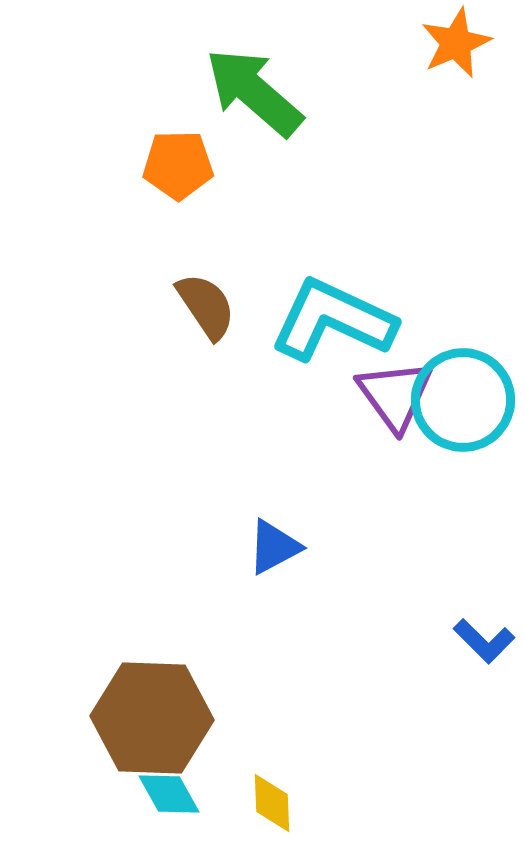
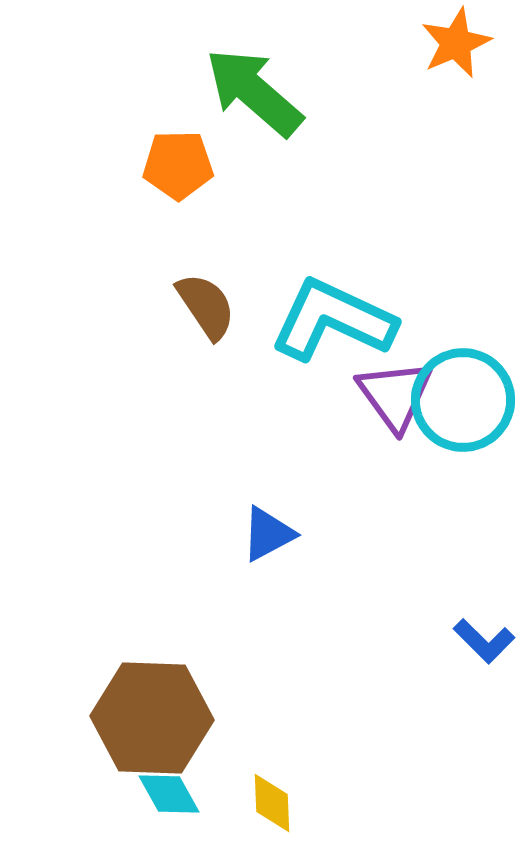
blue triangle: moved 6 px left, 13 px up
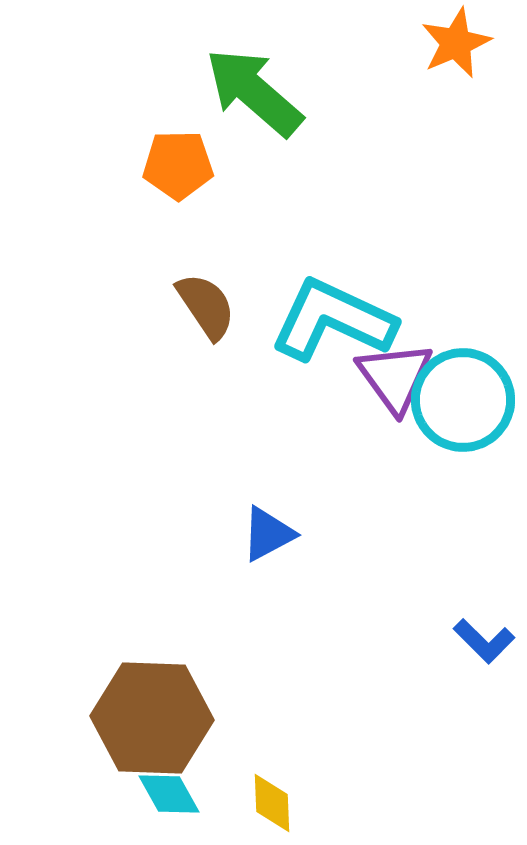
purple triangle: moved 18 px up
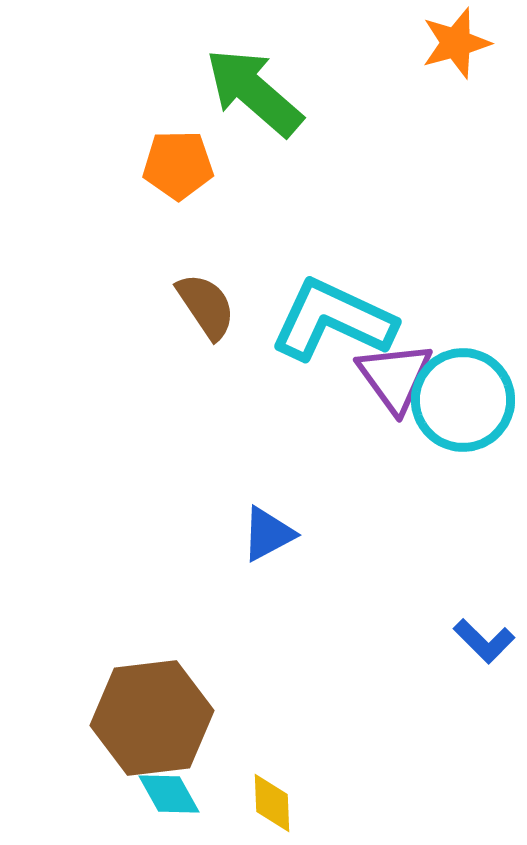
orange star: rotated 8 degrees clockwise
brown hexagon: rotated 9 degrees counterclockwise
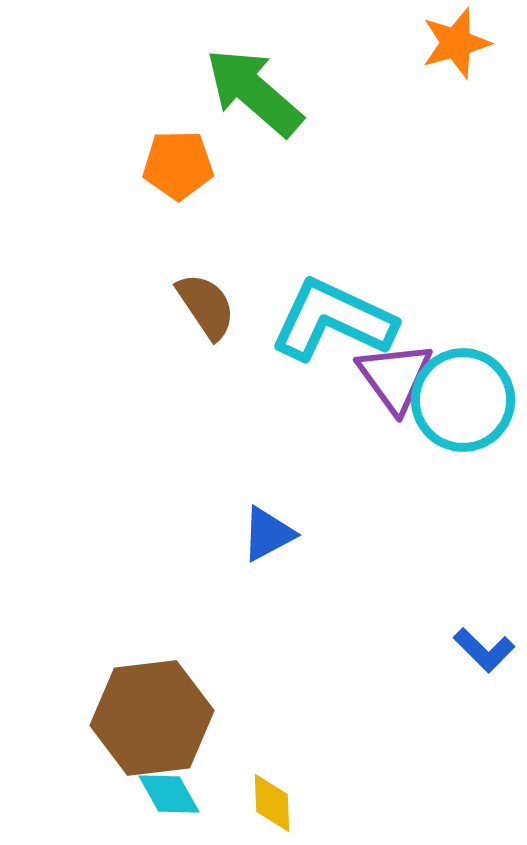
blue L-shape: moved 9 px down
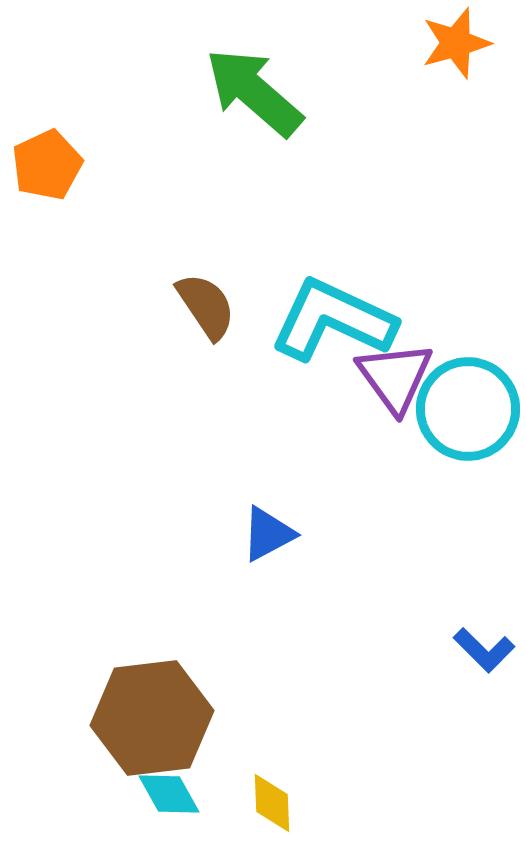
orange pentagon: moved 131 px left; rotated 24 degrees counterclockwise
cyan circle: moved 5 px right, 9 px down
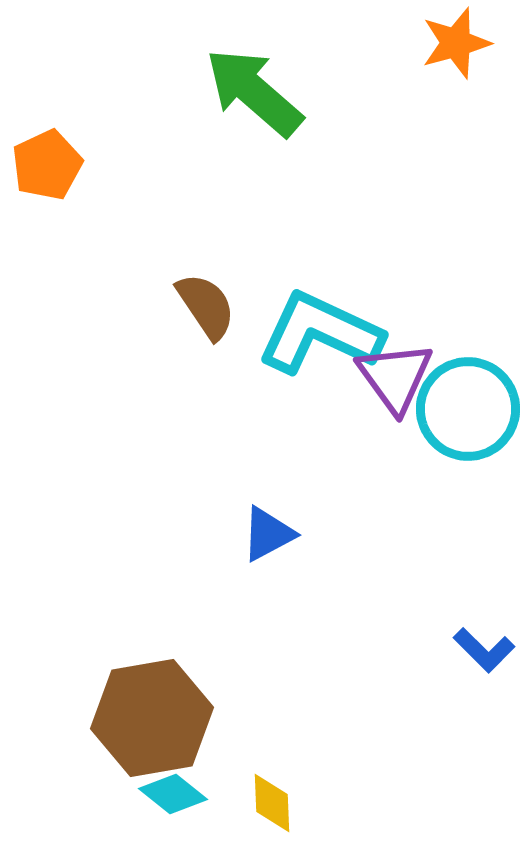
cyan L-shape: moved 13 px left, 13 px down
brown hexagon: rotated 3 degrees counterclockwise
cyan diamond: moved 4 px right; rotated 22 degrees counterclockwise
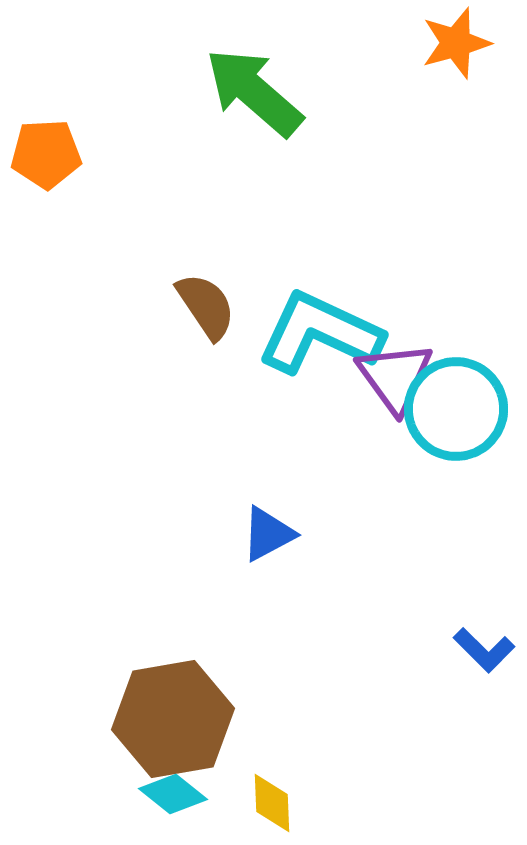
orange pentagon: moved 1 px left, 11 px up; rotated 22 degrees clockwise
cyan circle: moved 12 px left
brown hexagon: moved 21 px right, 1 px down
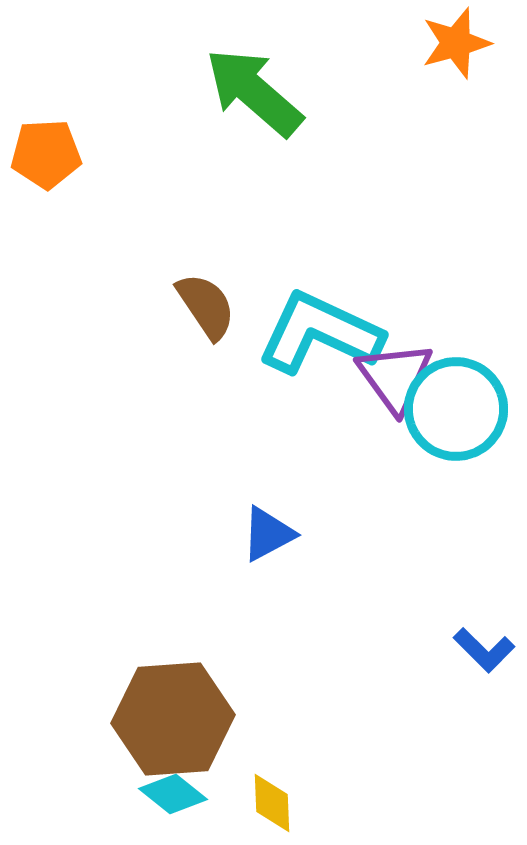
brown hexagon: rotated 6 degrees clockwise
